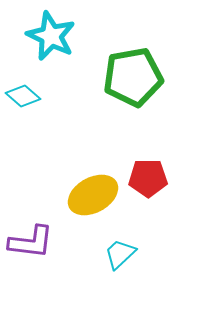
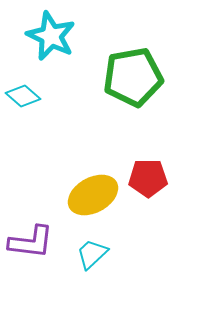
cyan trapezoid: moved 28 px left
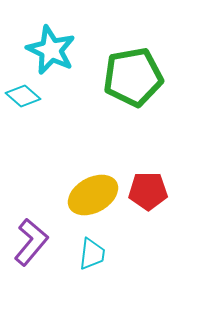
cyan star: moved 14 px down
red pentagon: moved 13 px down
purple L-shape: rotated 57 degrees counterclockwise
cyan trapezoid: rotated 140 degrees clockwise
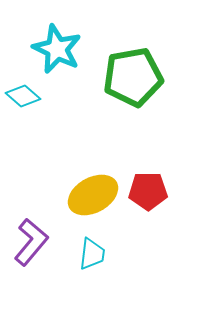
cyan star: moved 6 px right, 1 px up
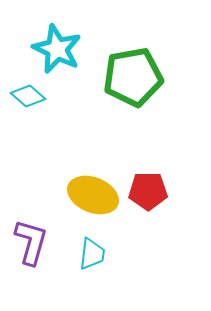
cyan diamond: moved 5 px right
yellow ellipse: rotated 51 degrees clockwise
purple L-shape: rotated 24 degrees counterclockwise
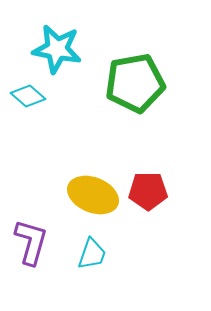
cyan star: rotated 15 degrees counterclockwise
green pentagon: moved 2 px right, 6 px down
cyan trapezoid: rotated 12 degrees clockwise
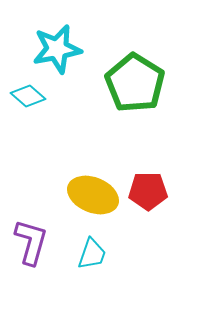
cyan star: rotated 21 degrees counterclockwise
green pentagon: rotated 30 degrees counterclockwise
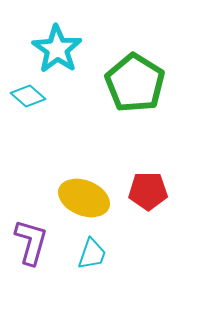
cyan star: rotated 27 degrees counterclockwise
yellow ellipse: moved 9 px left, 3 px down
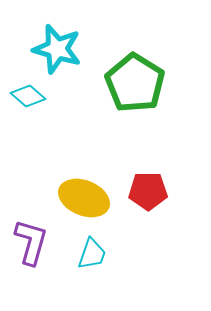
cyan star: rotated 18 degrees counterclockwise
